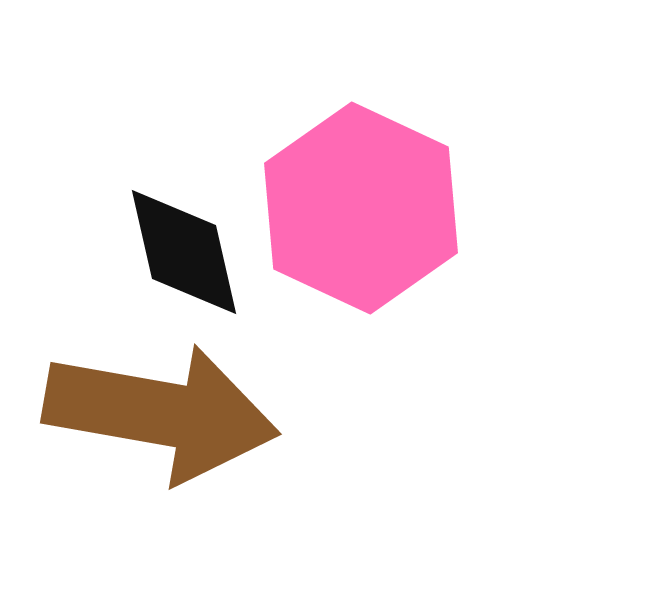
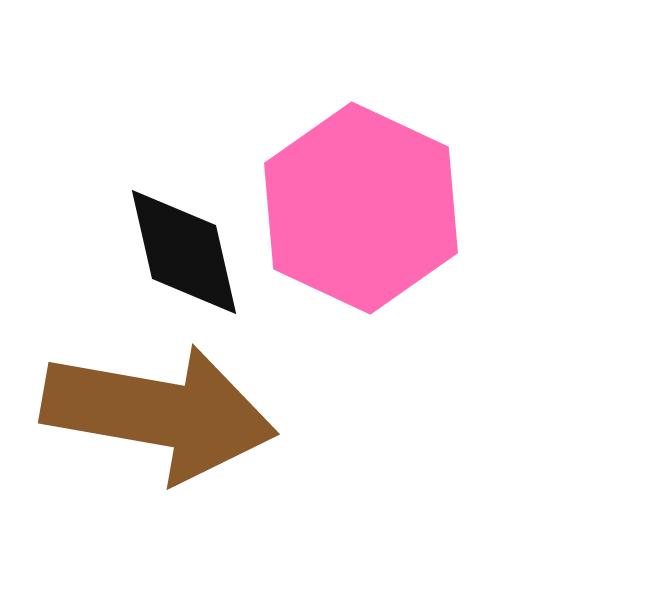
brown arrow: moved 2 px left
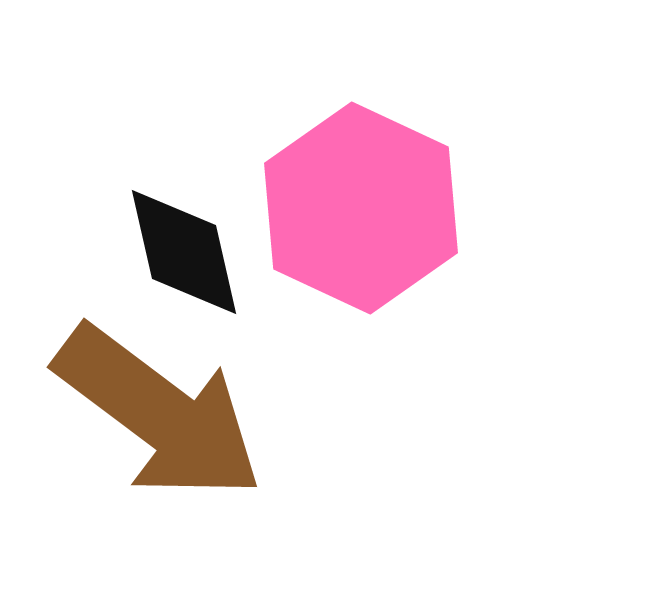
brown arrow: rotated 27 degrees clockwise
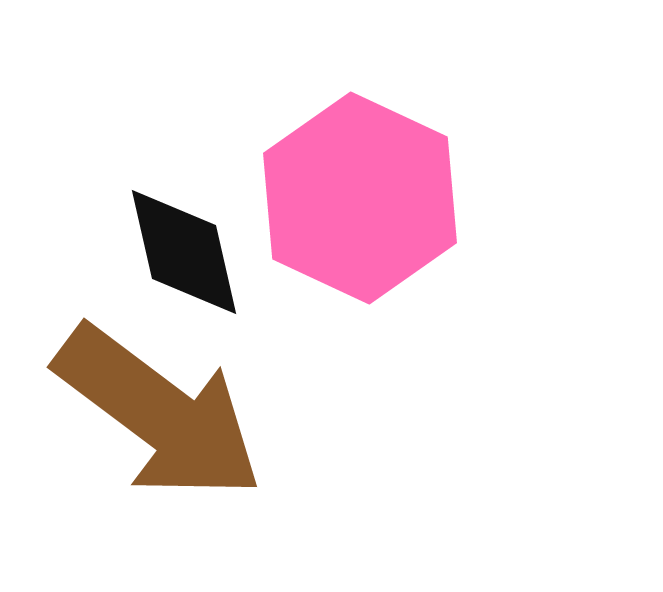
pink hexagon: moved 1 px left, 10 px up
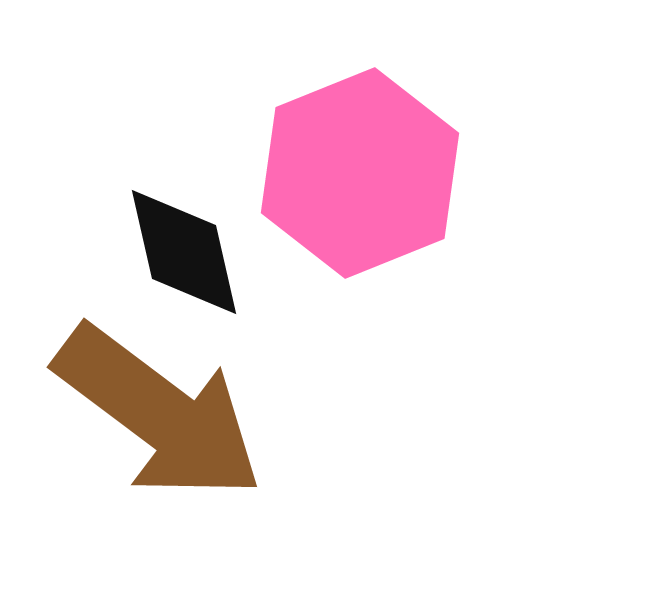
pink hexagon: moved 25 px up; rotated 13 degrees clockwise
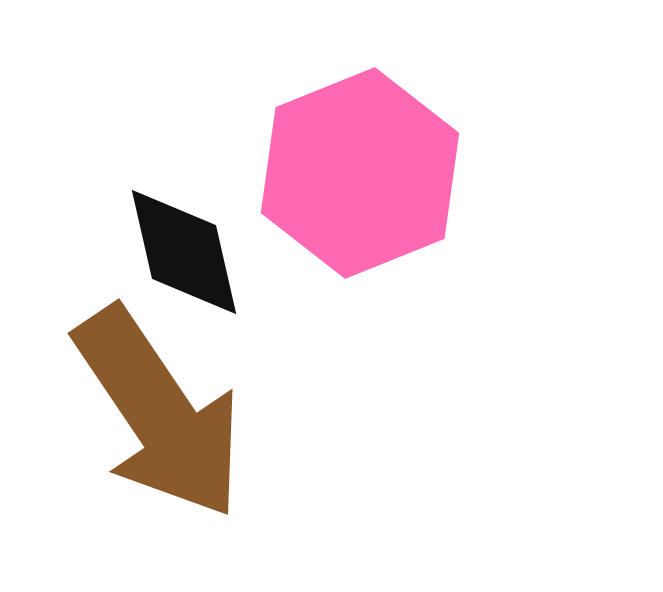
brown arrow: rotated 19 degrees clockwise
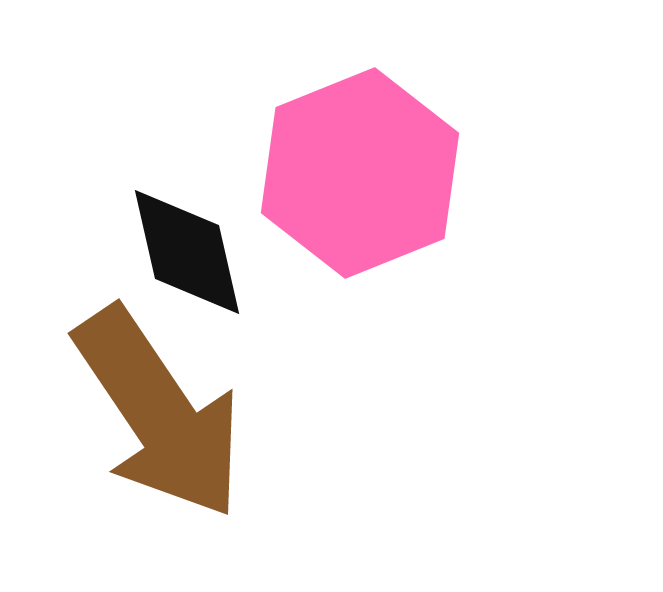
black diamond: moved 3 px right
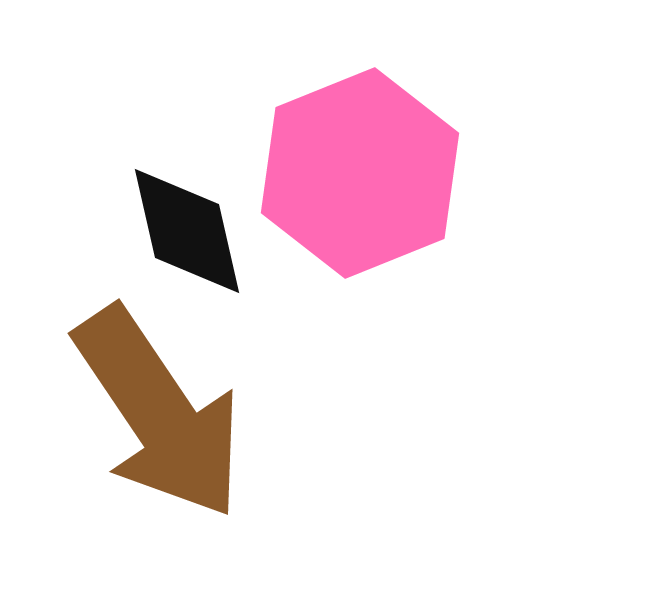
black diamond: moved 21 px up
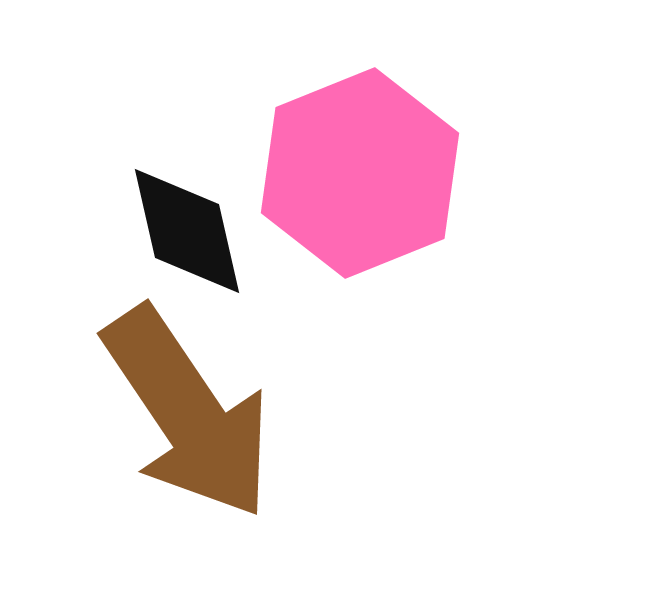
brown arrow: moved 29 px right
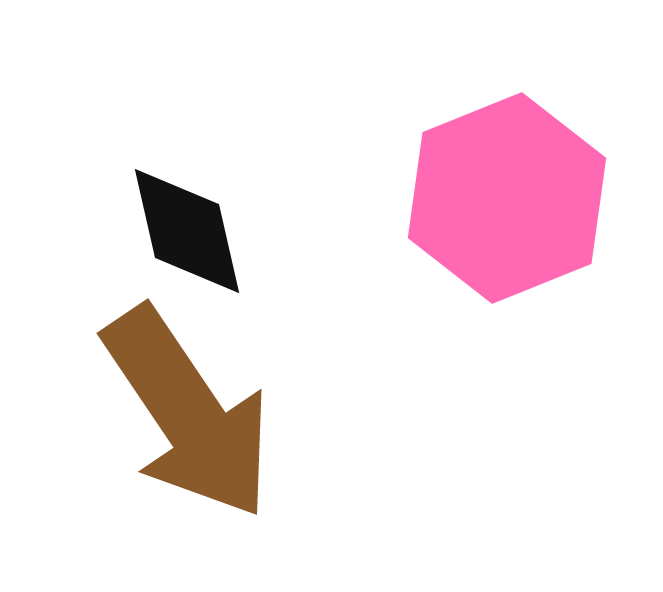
pink hexagon: moved 147 px right, 25 px down
